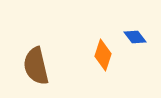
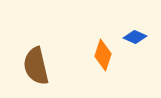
blue diamond: rotated 30 degrees counterclockwise
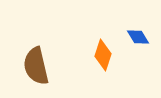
blue diamond: moved 3 px right; rotated 35 degrees clockwise
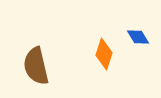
orange diamond: moved 1 px right, 1 px up
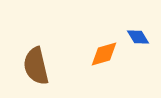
orange diamond: rotated 56 degrees clockwise
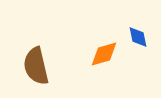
blue diamond: rotated 20 degrees clockwise
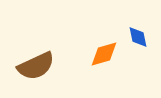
brown semicircle: rotated 102 degrees counterclockwise
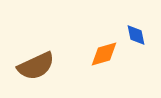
blue diamond: moved 2 px left, 2 px up
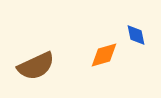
orange diamond: moved 1 px down
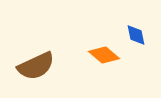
orange diamond: rotated 56 degrees clockwise
